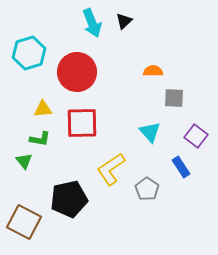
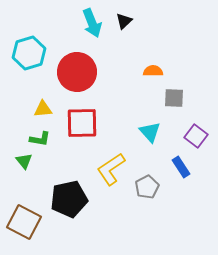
gray pentagon: moved 2 px up; rotated 10 degrees clockwise
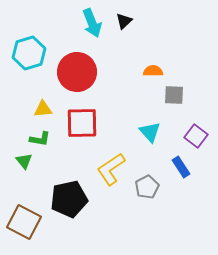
gray square: moved 3 px up
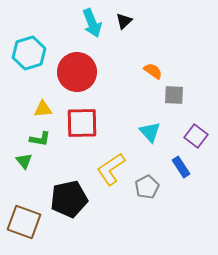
orange semicircle: rotated 36 degrees clockwise
brown square: rotated 8 degrees counterclockwise
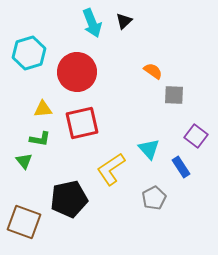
red square: rotated 12 degrees counterclockwise
cyan triangle: moved 1 px left, 17 px down
gray pentagon: moved 7 px right, 11 px down
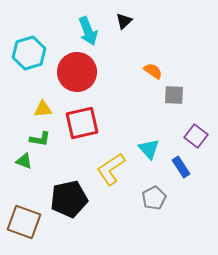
cyan arrow: moved 4 px left, 8 px down
green triangle: rotated 30 degrees counterclockwise
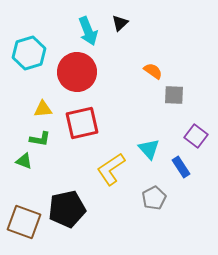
black triangle: moved 4 px left, 2 px down
black pentagon: moved 2 px left, 10 px down
